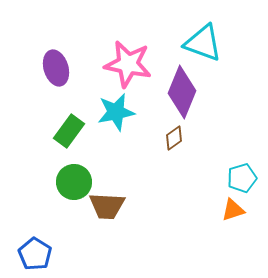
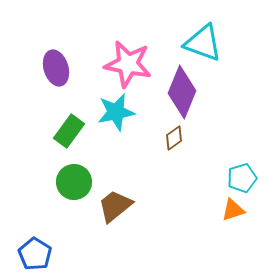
brown trapezoid: moved 8 px right; rotated 138 degrees clockwise
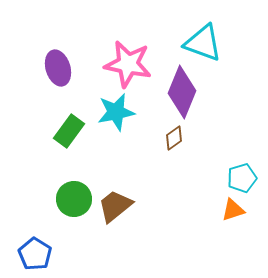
purple ellipse: moved 2 px right
green circle: moved 17 px down
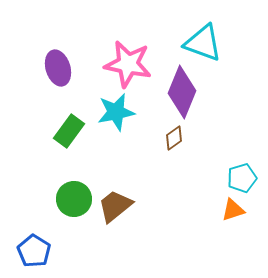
blue pentagon: moved 1 px left, 3 px up
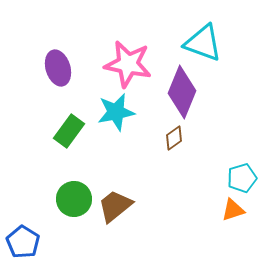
blue pentagon: moved 11 px left, 9 px up
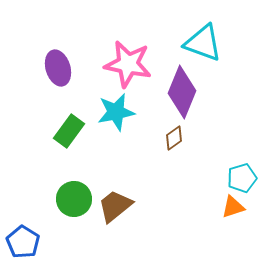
orange triangle: moved 3 px up
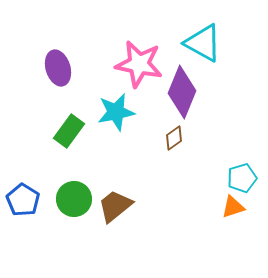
cyan triangle: rotated 9 degrees clockwise
pink star: moved 11 px right
blue pentagon: moved 42 px up
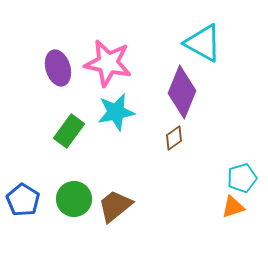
pink star: moved 31 px left, 1 px up
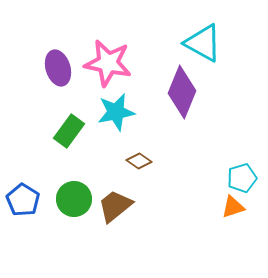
brown diamond: moved 35 px left, 23 px down; rotated 70 degrees clockwise
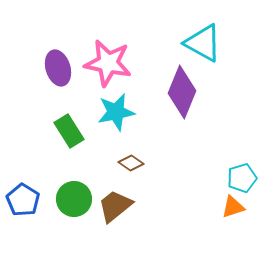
green rectangle: rotated 68 degrees counterclockwise
brown diamond: moved 8 px left, 2 px down
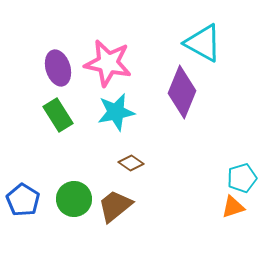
green rectangle: moved 11 px left, 16 px up
